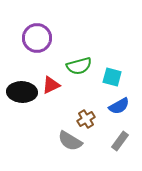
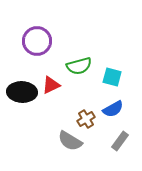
purple circle: moved 3 px down
blue semicircle: moved 6 px left, 3 px down
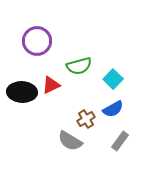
cyan square: moved 1 px right, 2 px down; rotated 30 degrees clockwise
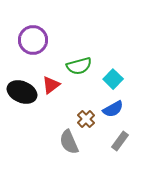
purple circle: moved 4 px left, 1 px up
red triangle: rotated 12 degrees counterclockwise
black ellipse: rotated 20 degrees clockwise
brown cross: rotated 12 degrees counterclockwise
gray semicircle: moved 1 px left, 1 px down; rotated 35 degrees clockwise
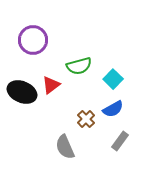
gray semicircle: moved 4 px left, 5 px down
